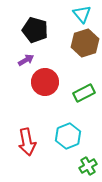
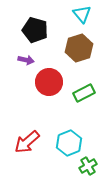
brown hexagon: moved 6 px left, 5 px down
purple arrow: rotated 42 degrees clockwise
red circle: moved 4 px right
cyan hexagon: moved 1 px right, 7 px down
red arrow: rotated 60 degrees clockwise
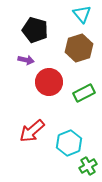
red arrow: moved 5 px right, 11 px up
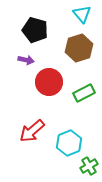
green cross: moved 1 px right
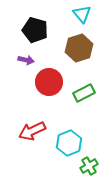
red arrow: rotated 16 degrees clockwise
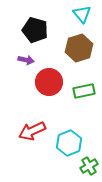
green rectangle: moved 2 px up; rotated 15 degrees clockwise
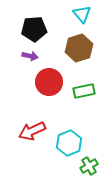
black pentagon: moved 1 px left, 1 px up; rotated 20 degrees counterclockwise
purple arrow: moved 4 px right, 4 px up
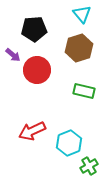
purple arrow: moved 17 px left, 1 px up; rotated 28 degrees clockwise
red circle: moved 12 px left, 12 px up
green rectangle: rotated 25 degrees clockwise
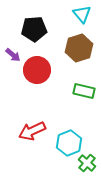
green cross: moved 2 px left, 3 px up; rotated 18 degrees counterclockwise
